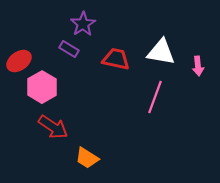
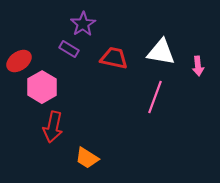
red trapezoid: moved 2 px left, 1 px up
red arrow: rotated 68 degrees clockwise
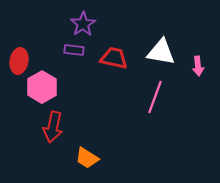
purple rectangle: moved 5 px right, 1 px down; rotated 24 degrees counterclockwise
red ellipse: rotated 45 degrees counterclockwise
